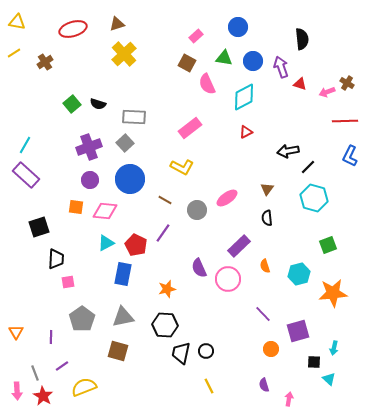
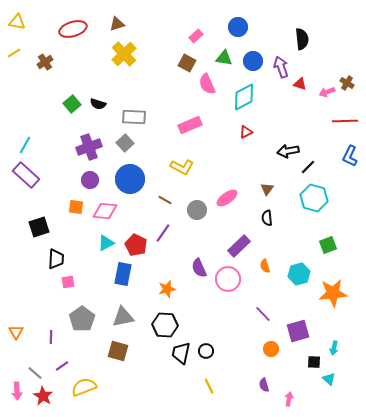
pink rectangle at (190, 128): moved 3 px up; rotated 15 degrees clockwise
gray line at (35, 373): rotated 28 degrees counterclockwise
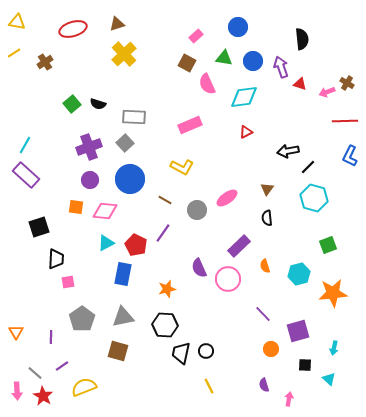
cyan diamond at (244, 97): rotated 20 degrees clockwise
black square at (314, 362): moved 9 px left, 3 px down
